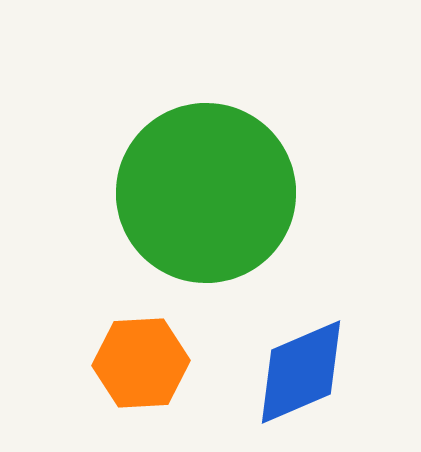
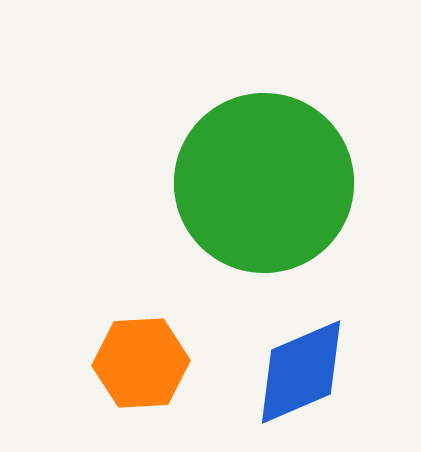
green circle: moved 58 px right, 10 px up
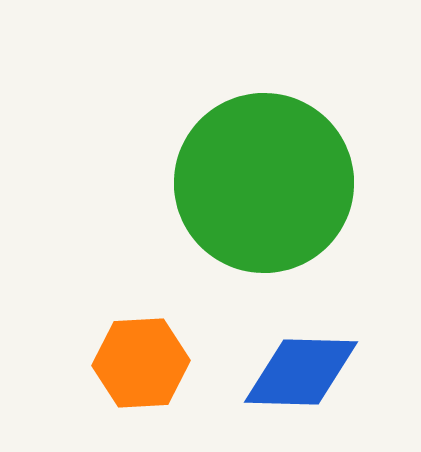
blue diamond: rotated 25 degrees clockwise
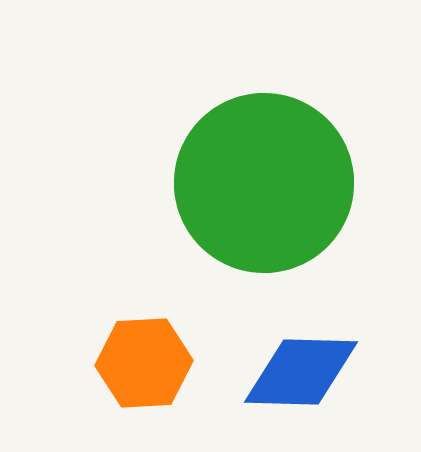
orange hexagon: moved 3 px right
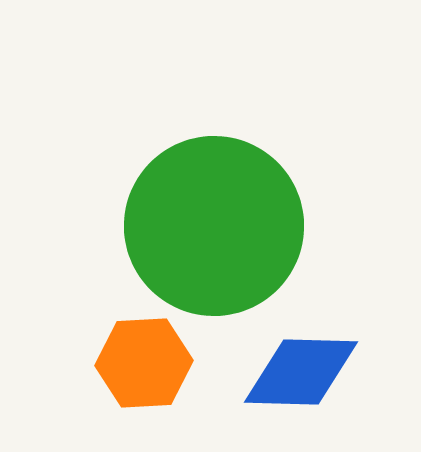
green circle: moved 50 px left, 43 px down
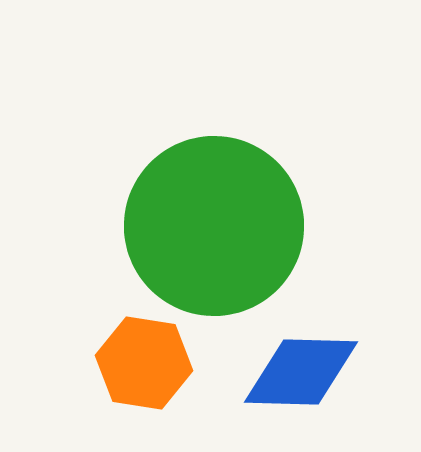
orange hexagon: rotated 12 degrees clockwise
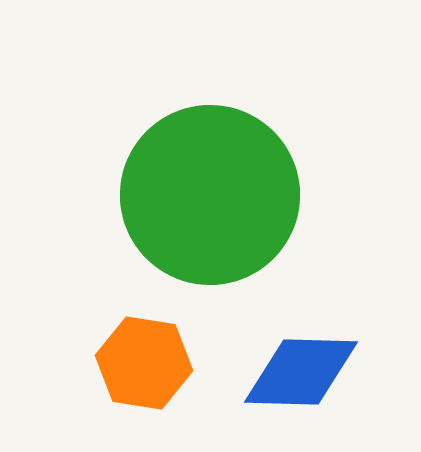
green circle: moved 4 px left, 31 px up
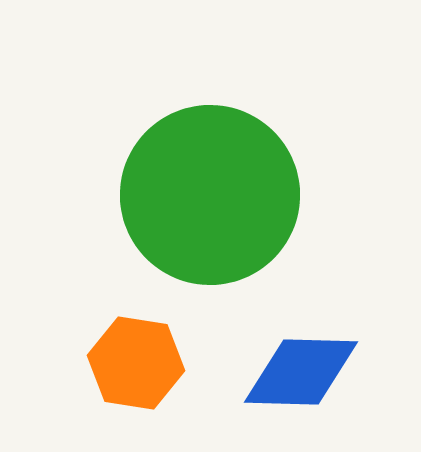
orange hexagon: moved 8 px left
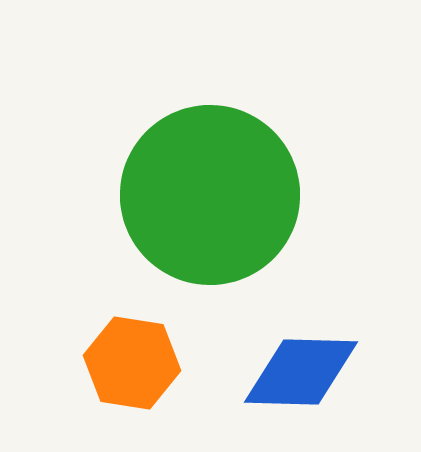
orange hexagon: moved 4 px left
